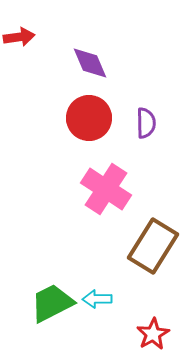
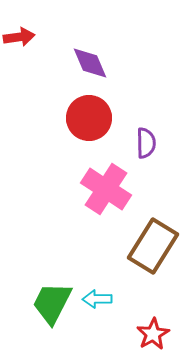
purple semicircle: moved 20 px down
green trapezoid: rotated 36 degrees counterclockwise
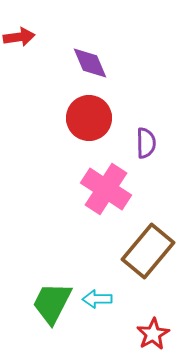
brown rectangle: moved 5 px left, 5 px down; rotated 8 degrees clockwise
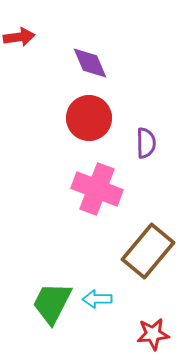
pink cross: moved 9 px left; rotated 12 degrees counterclockwise
red star: rotated 24 degrees clockwise
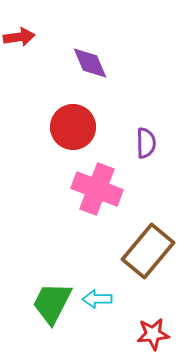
red circle: moved 16 px left, 9 px down
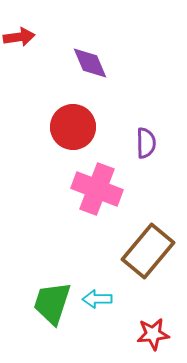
green trapezoid: rotated 9 degrees counterclockwise
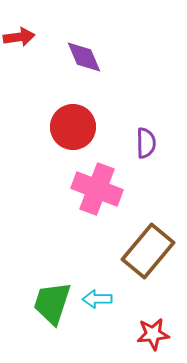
purple diamond: moved 6 px left, 6 px up
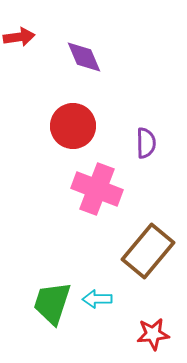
red circle: moved 1 px up
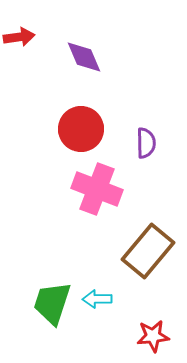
red circle: moved 8 px right, 3 px down
red star: moved 2 px down
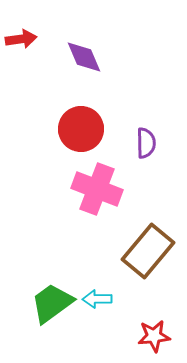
red arrow: moved 2 px right, 2 px down
green trapezoid: rotated 36 degrees clockwise
red star: moved 1 px right
